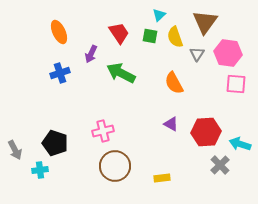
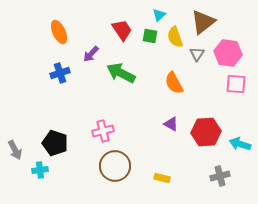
brown triangle: moved 2 px left; rotated 16 degrees clockwise
red trapezoid: moved 3 px right, 3 px up
purple arrow: rotated 18 degrees clockwise
gray cross: moved 11 px down; rotated 30 degrees clockwise
yellow rectangle: rotated 21 degrees clockwise
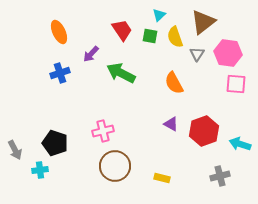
red hexagon: moved 2 px left, 1 px up; rotated 16 degrees counterclockwise
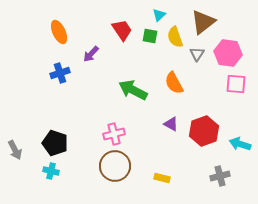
green arrow: moved 12 px right, 17 px down
pink cross: moved 11 px right, 3 px down
cyan cross: moved 11 px right, 1 px down; rotated 21 degrees clockwise
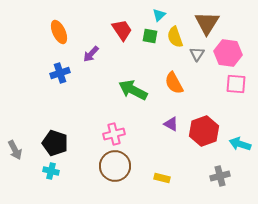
brown triangle: moved 4 px right, 1 px down; rotated 20 degrees counterclockwise
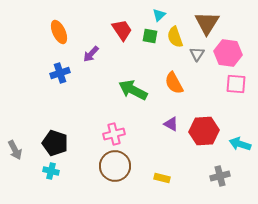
red hexagon: rotated 16 degrees clockwise
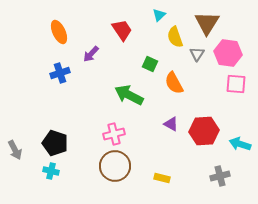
green square: moved 28 px down; rotated 14 degrees clockwise
green arrow: moved 4 px left, 5 px down
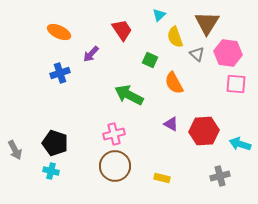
orange ellipse: rotated 40 degrees counterclockwise
gray triangle: rotated 21 degrees counterclockwise
green square: moved 4 px up
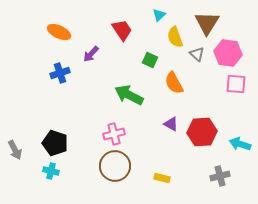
red hexagon: moved 2 px left, 1 px down
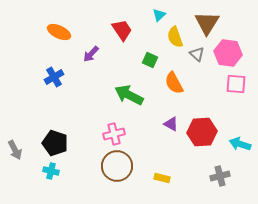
blue cross: moved 6 px left, 4 px down; rotated 12 degrees counterclockwise
brown circle: moved 2 px right
